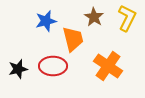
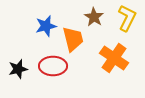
blue star: moved 5 px down
orange cross: moved 6 px right, 8 px up
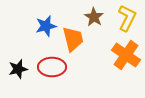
orange cross: moved 12 px right, 3 px up
red ellipse: moved 1 px left, 1 px down
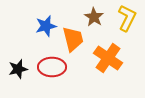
orange cross: moved 18 px left, 3 px down
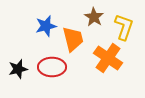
yellow L-shape: moved 3 px left, 9 px down; rotated 8 degrees counterclockwise
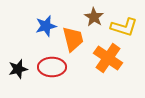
yellow L-shape: rotated 88 degrees clockwise
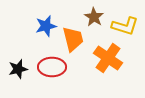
yellow L-shape: moved 1 px right, 1 px up
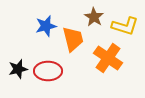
red ellipse: moved 4 px left, 4 px down
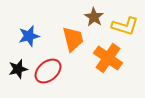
blue star: moved 17 px left, 10 px down
red ellipse: rotated 40 degrees counterclockwise
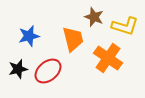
brown star: rotated 12 degrees counterclockwise
